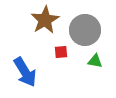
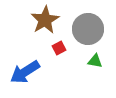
gray circle: moved 3 px right, 1 px up
red square: moved 2 px left, 4 px up; rotated 24 degrees counterclockwise
blue arrow: rotated 88 degrees clockwise
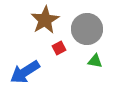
gray circle: moved 1 px left
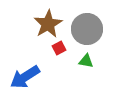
brown star: moved 3 px right, 4 px down
green triangle: moved 9 px left
blue arrow: moved 5 px down
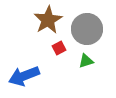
brown star: moved 4 px up
green triangle: rotated 28 degrees counterclockwise
blue arrow: moved 1 px left, 1 px up; rotated 12 degrees clockwise
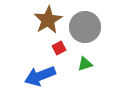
gray circle: moved 2 px left, 2 px up
green triangle: moved 1 px left, 3 px down
blue arrow: moved 16 px right
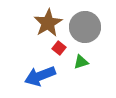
brown star: moved 3 px down
red square: rotated 24 degrees counterclockwise
green triangle: moved 4 px left, 2 px up
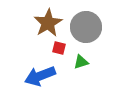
gray circle: moved 1 px right
red square: rotated 24 degrees counterclockwise
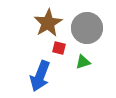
gray circle: moved 1 px right, 1 px down
green triangle: moved 2 px right
blue arrow: rotated 48 degrees counterclockwise
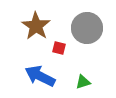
brown star: moved 12 px left, 3 px down; rotated 8 degrees counterclockwise
green triangle: moved 20 px down
blue arrow: rotated 96 degrees clockwise
